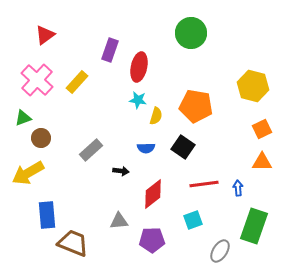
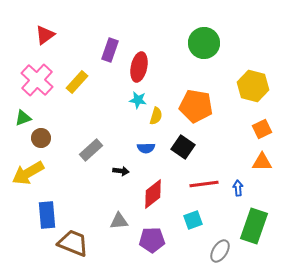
green circle: moved 13 px right, 10 px down
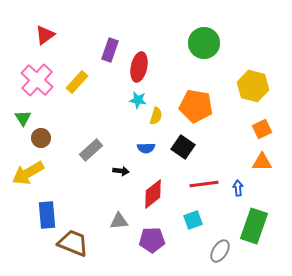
green triangle: rotated 42 degrees counterclockwise
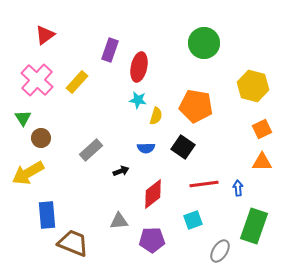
black arrow: rotated 28 degrees counterclockwise
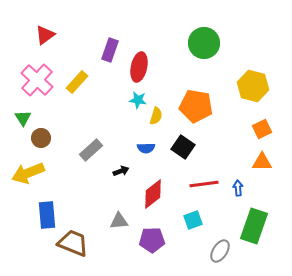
yellow arrow: rotated 8 degrees clockwise
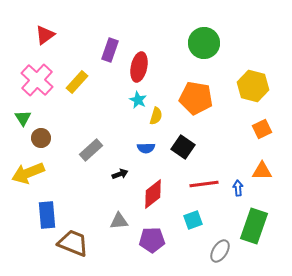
cyan star: rotated 18 degrees clockwise
orange pentagon: moved 8 px up
orange triangle: moved 9 px down
black arrow: moved 1 px left, 3 px down
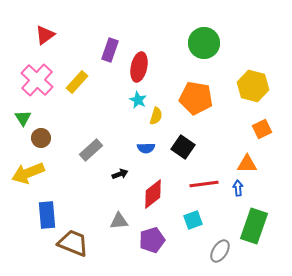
orange triangle: moved 15 px left, 7 px up
purple pentagon: rotated 15 degrees counterclockwise
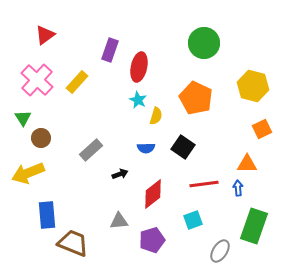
orange pentagon: rotated 16 degrees clockwise
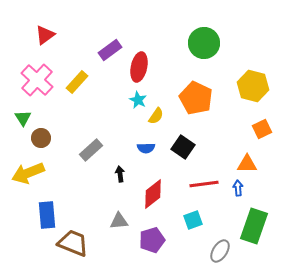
purple rectangle: rotated 35 degrees clockwise
yellow semicircle: rotated 18 degrees clockwise
black arrow: rotated 77 degrees counterclockwise
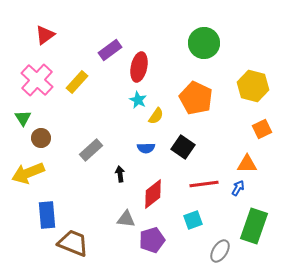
blue arrow: rotated 35 degrees clockwise
gray triangle: moved 7 px right, 2 px up; rotated 12 degrees clockwise
